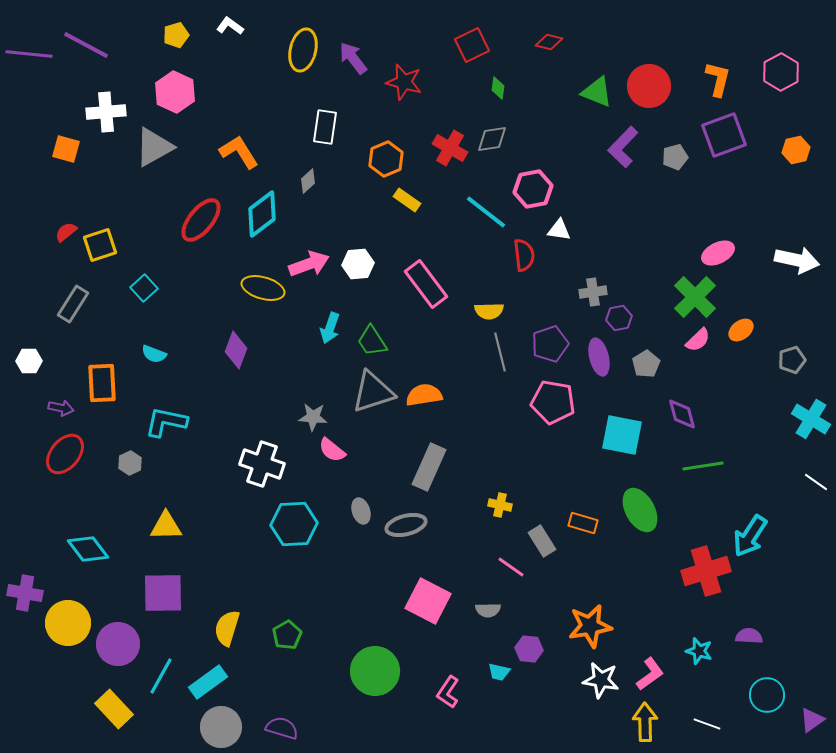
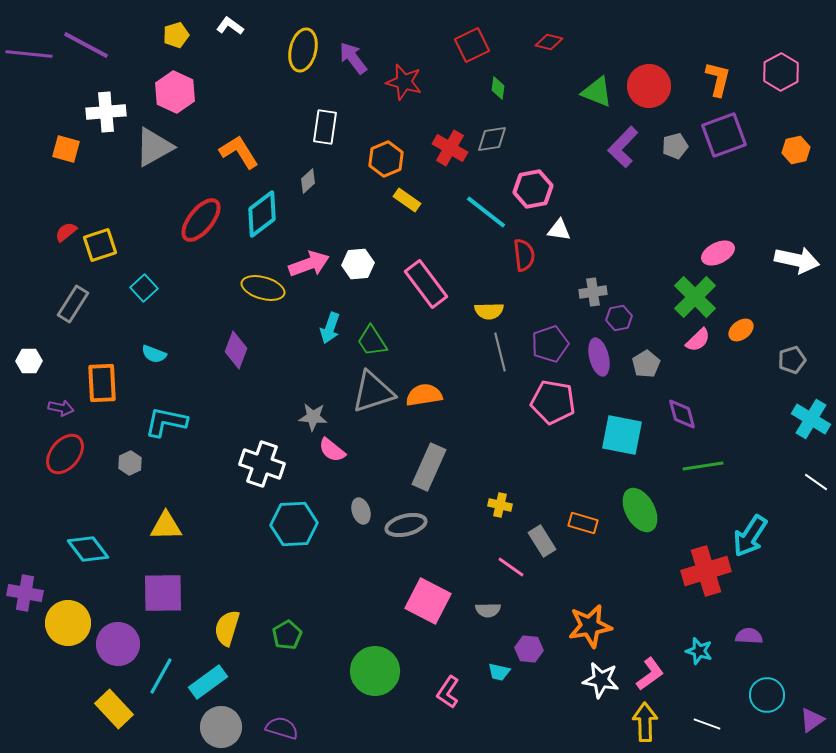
gray pentagon at (675, 157): moved 11 px up
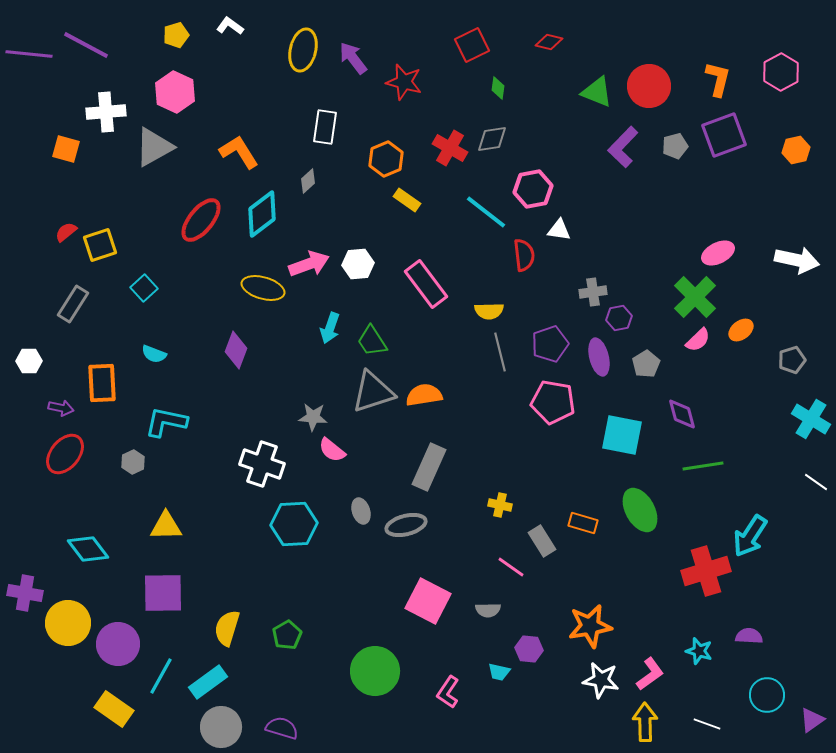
gray hexagon at (130, 463): moved 3 px right, 1 px up
yellow rectangle at (114, 709): rotated 12 degrees counterclockwise
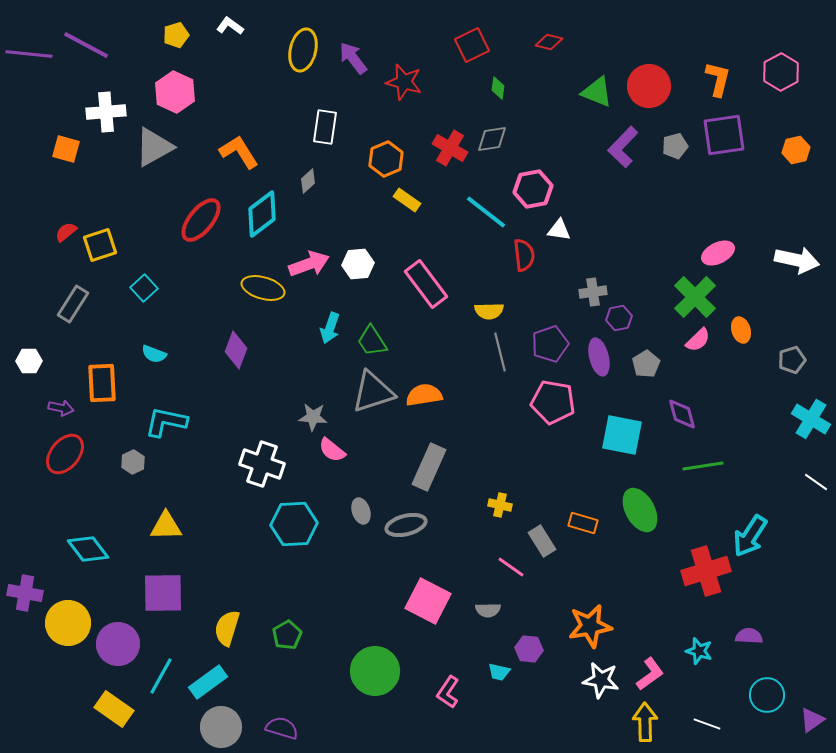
purple square at (724, 135): rotated 12 degrees clockwise
orange ellipse at (741, 330): rotated 70 degrees counterclockwise
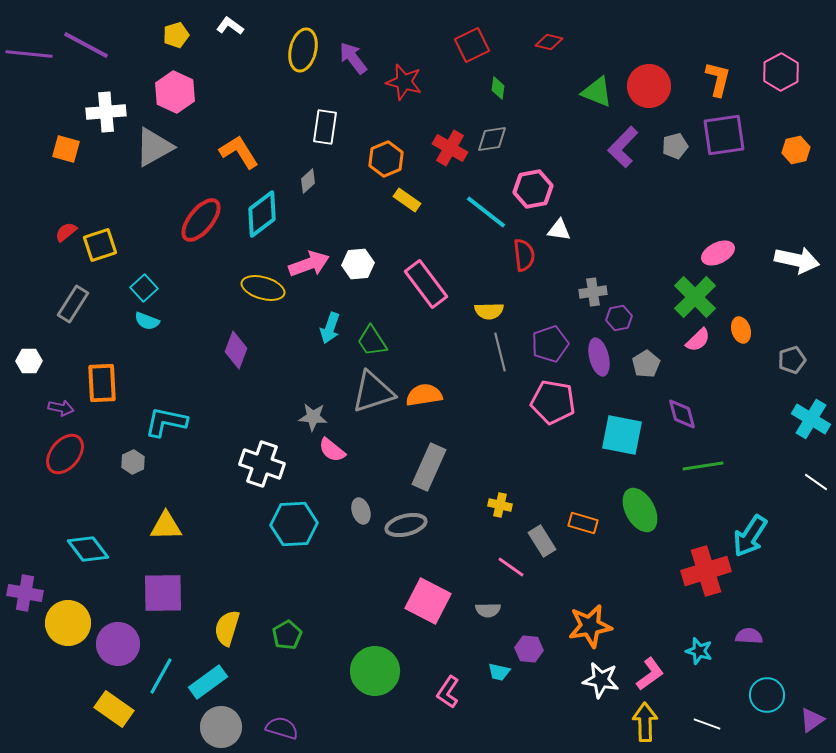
cyan semicircle at (154, 354): moved 7 px left, 33 px up
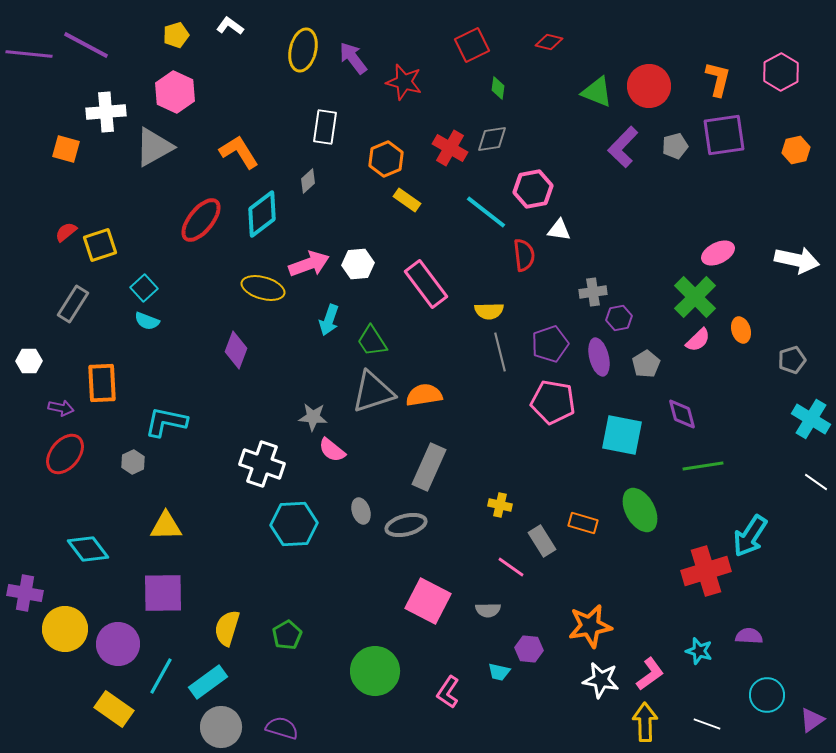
cyan arrow at (330, 328): moved 1 px left, 8 px up
yellow circle at (68, 623): moved 3 px left, 6 px down
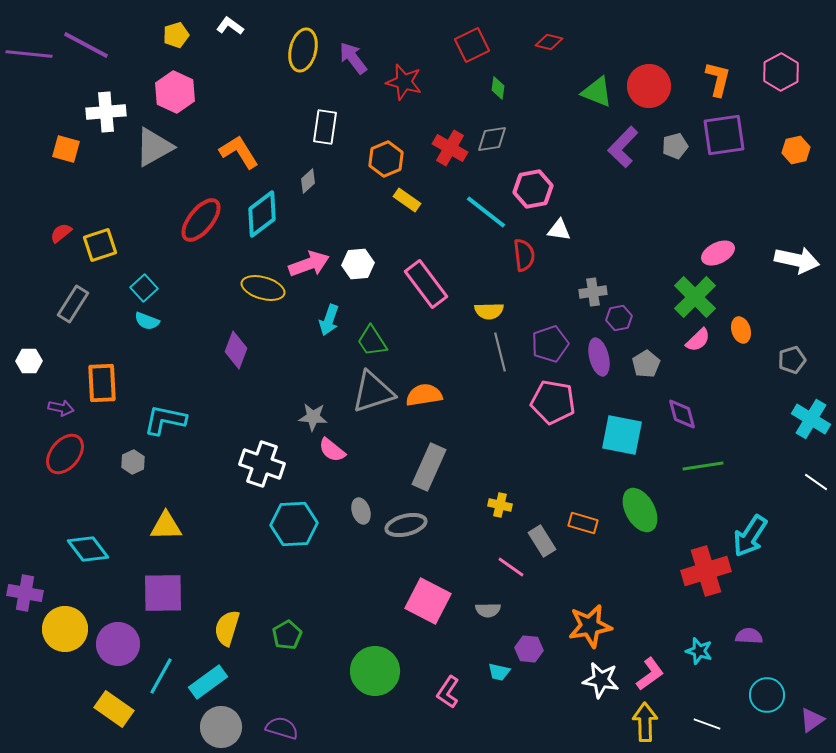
red semicircle at (66, 232): moved 5 px left, 1 px down
cyan L-shape at (166, 422): moved 1 px left, 2 px up
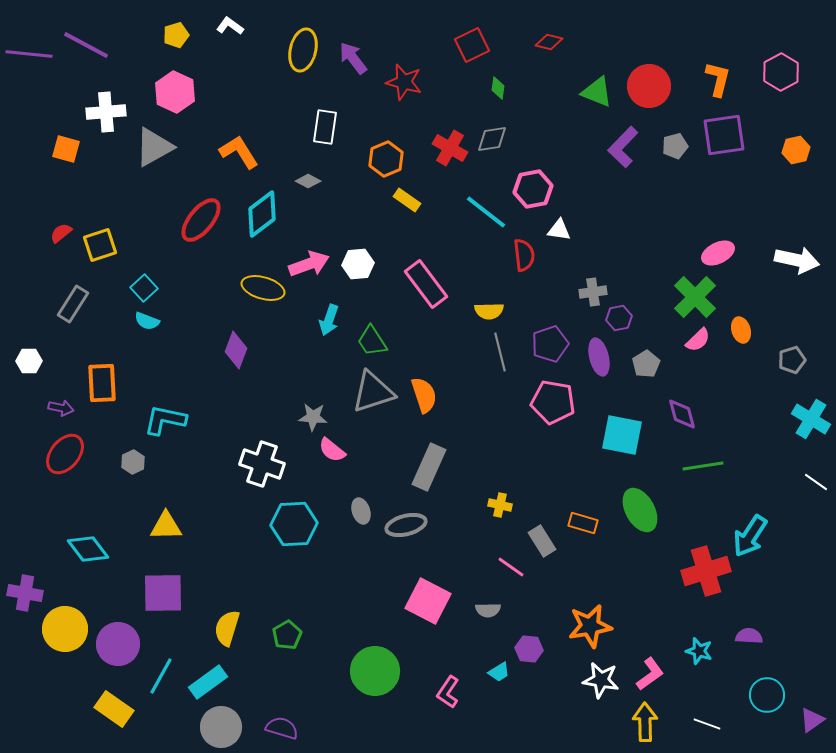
gray diamond at (308, 181): rotated 70 degrees clockwise
orange semicircle at (424, 395): rotated 81 degrees clockwise
cyan trapezoid at (499, 672): rotated 45 degrees counterclockwise
